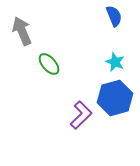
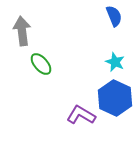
gray arrow: rotated 16 degrees clockwise
green ellipse: moved 8 px left
blue hexagon: rotated 20 degrees counterclockwise
purple L-shape: rotated 104 degrees counterclockwise
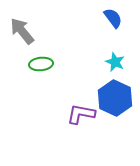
blue semicircle: moved 1 px left, 2 px down; rotated 15 degrees counterclockwise
gray arrow: rotated 32 degrees counterclockwise
green ellipse: rotated 55 degrees counterclockwise
purple L-shape: moved 1 px up; rotated 20 degrees counterclockwise
